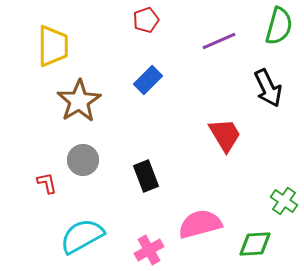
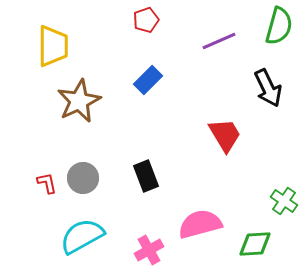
brown star: rotated 6 degrees clockwise
gray circle: moved 18 px down
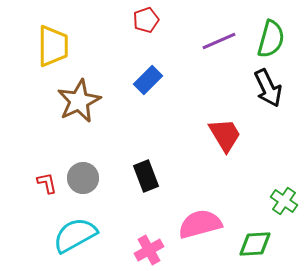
green semicircle: moved 8 px left, 13 px down
cyan semicircle: moved 7 px left, 1 px up
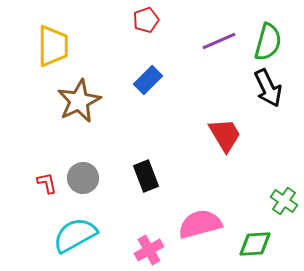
green semicircle: moved 3 px left, 3 px down
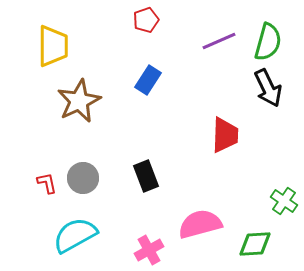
blue rectangle: rotated 12 degrees counterclockwise
red trapezoid: rotated 33 degrees clockwise
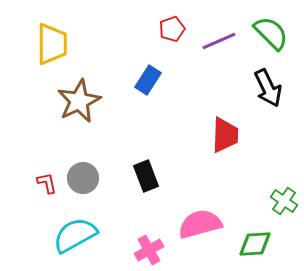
red pentagon: moved 26 px right, 9 px down
green semicircle: moved 3 px right, 9 px up; rotated 60 degrees counterclockwise
yellow trapezoid: moved 1 px left, 2 px up
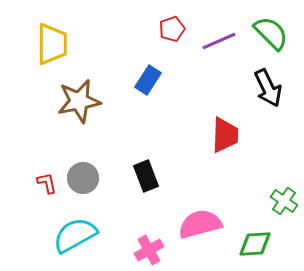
brown star: rotated 15 degrees clockwise
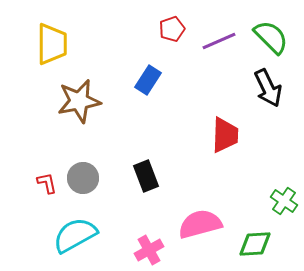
green semicircle: moved 4 px down
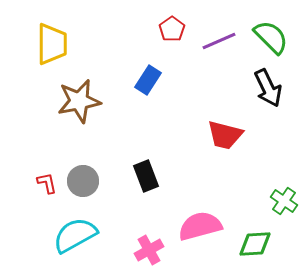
red pentagon: rotated 15 degrees counterclockwise
red trapezoid: rotated 102 degrees clockwise
gray circle: moved 3 px down
pink semicircle: moved 2 px down
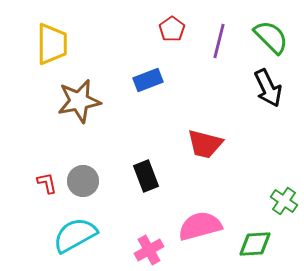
purple line: rotated 52 degrees counterclockwise
blue rectangle: rotated 36 degrees clockwise
red trapezoid: moved 20 px left, 9 px down
